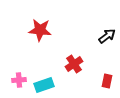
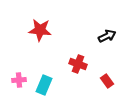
black arrow: rotated 12 degrees clockwise
red cross: moved 4 px right; rotated 36 degrees counterclockwise
red rectangle: rotated 48 degrees counterclockwise
cyan rectangle: rotated 48 degrees counterclockwise
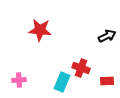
red cross: moved 3 px right, 4 px down
red rectangle: rotated 56 degrees counterclockwise
cyan rectangle: moved 18 px right, 3 px up
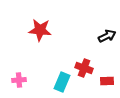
red cross: moved 3 px right
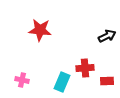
red cross: moved 1 px right; rotated 24 degrees counterclockwise
pink cross: moved 3 px right; rotated 16 degrees clockwise
